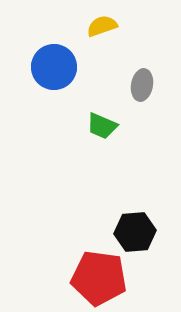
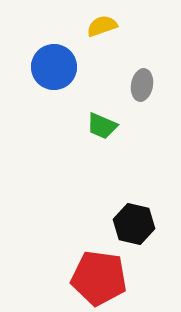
black hexagon: moved 1 px left, 8 px up; rotated 18 degrees clockwise
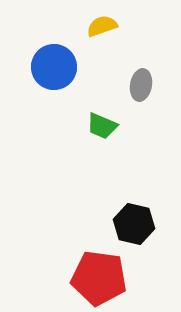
gray ellipse: moved 1 px left
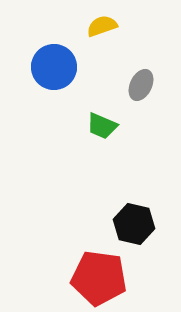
gray ellipse: rotated 16 degrees clockwise
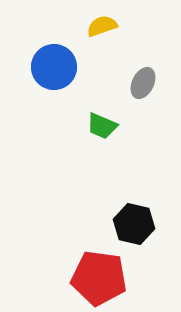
gray ellipse: moved 2 px right, 2 px up
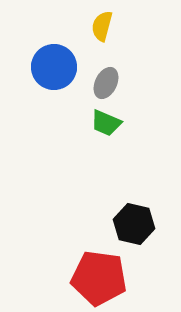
yellow semicircle: rotated 56 degrees counterclockwise
gray ellipse: moved 37 px left
green trapezoid: moved 4 px right, 3 px up
